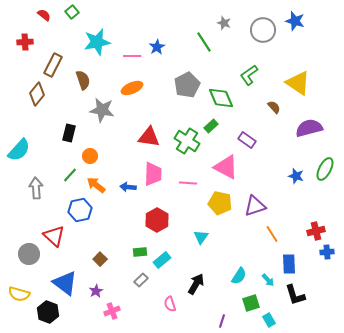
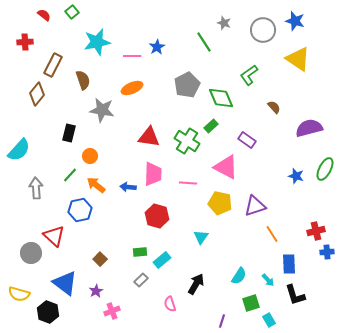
yellow triangle at (298, 83): moved 24 px up
red hexagon at (157, 220): moved 4 px up; rotated 15 degrees counterclockwise
gray circle at (29, 254): moved 2 px right, 1 px up
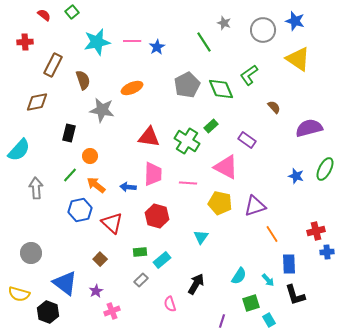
pink line at (132, 56): moved 15 px up
brown diamond at (37, 94): moved 8 px down; rotated 40 degrees clockwise
green diamond at (221, 98): moved 9 px up
red triangle at (54, 236): moved 58 px right, 13 px up
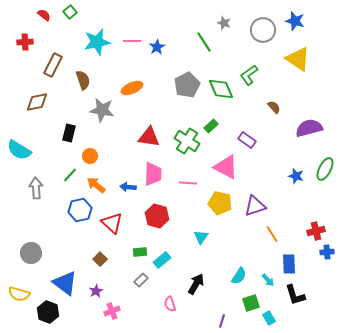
green square at (72, 12): moved 2 px left
cyan semicircle at (19, 150): rotated 80 degrees clockwise
cyan rectangle at (269, 320): moved 2 px up
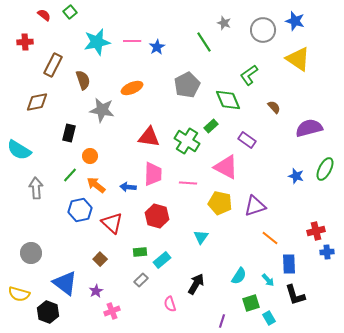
green diamond at (221, 89): moved 7 px right, 11 px down
orange line at (272, 234): moved 2 px left, 4 px down; rotated 18 degrees counterclockwise
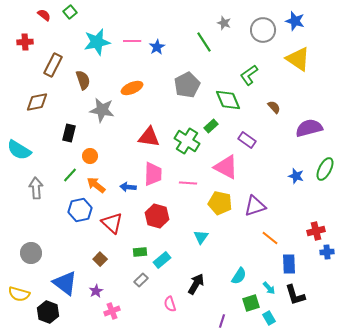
cyan arrow at (268, 280): moved 1 px right, 8 px down
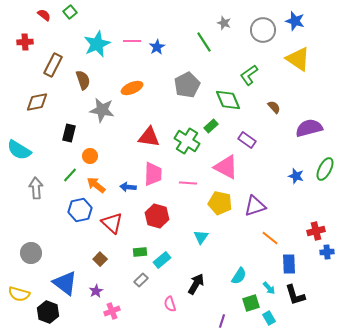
cyan star at (97, 42): moved 2 px down; rotated 12 degrees counterclockwise
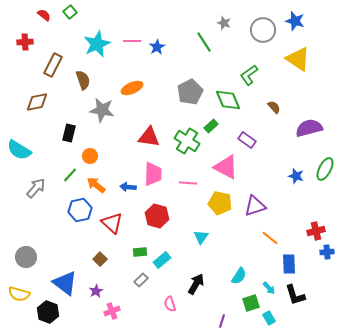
gray pentagon at (187, 85): moved 3 px right, 7 px down
gray arrow at (36, 188): rotated 45 degrees clockwise
gray circle at (31, 253): moved 5 px left, 4 px down
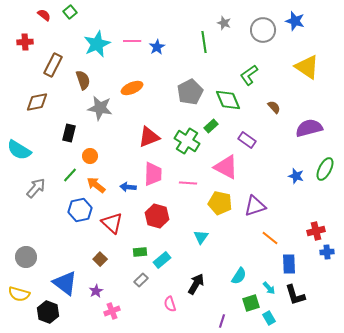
green line at (204, 42): rotated 25 degrees clockwise
yellow triangle at (298, 59): moved 9 px right, 8 px down
gray star at (102, 110): moved 2 px left, 2 px up
red triangle at (149, 137): rotated 30 degrees counterclockwise
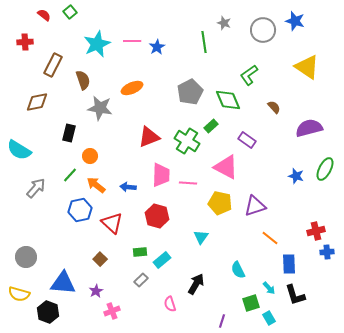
pink trapezoid at (153, 174): moved 8 px right, 1 px down
cyan semicircle at (239, 276): moved 1 px left, 6 px up; rotated 120 degrees clockwise
blue triangle at (65, 283): moved 2 px left; rotated 32 degrees counterclockwise
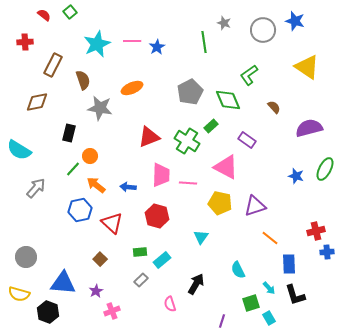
green line at (70, 175): moved 3 px right, 6 px up
